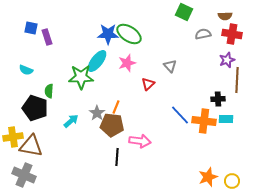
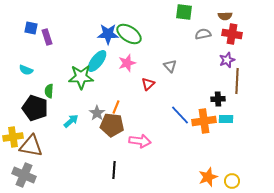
green square: rotated 18 degrees counterclockwise
brown line: moved 1 px down
orange cross: rotated 15 degrees counterclockwise
black line: moved 3 px left, 13 px down
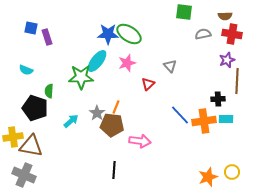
yellow circle: moved 9 px up
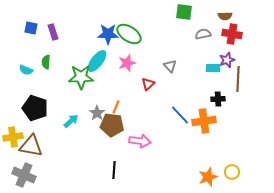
purple rectangle: moved 6 px right, 5 px up
brown line: moved 1 px right, 2 px up
green semicircle: moved 3 px left, 29 px up
cyan rectangle: moved 13 px left, 51 px up
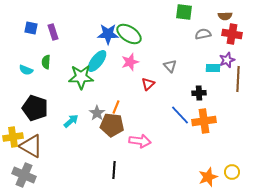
pink star: moved 3 px right, 1 px up
black cross: moved 19 px left, 6 px up
brown triangle: rotated 20 degrees clockwise
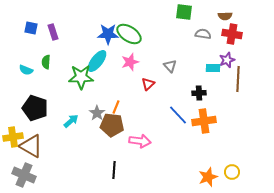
gray semicircle: rotated 21 degrees clockwise
blue line: moved 2 px left
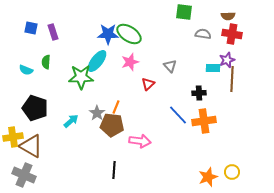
brown semicircle: moved 3 px right
brown line: moved 6 px left
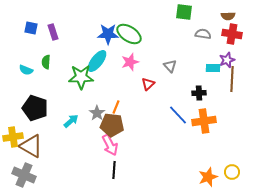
pink arrow: moved 30 px left, 4 px down; rotated 55 degrees clockwise
